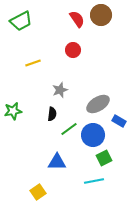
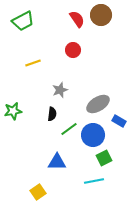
green trapezoid: moved 2 px right
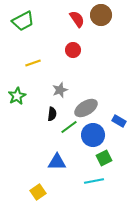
gray ellipse: moved 12 px left, 4 px down
green star: moved 4 px right, 15 px up; rotated 18 degrees counterclockwise
green line: moved 2 px up
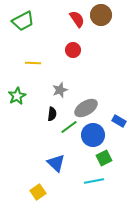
yellow line: rotated 21 degrees clockwise
blue triangle: moved 1 px left, 1 px down; rotated 42 degrees clockwise
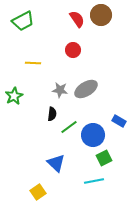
gray star: rotated 28 degrees clockwise
green star: moved 3 px left
gray ellipse: moved 19 px up
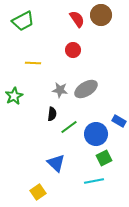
blue circle: moved 3 px right, 1 px up
